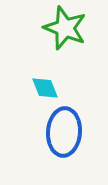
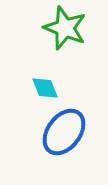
blue ellipse: rotated 33 degrees clockwise
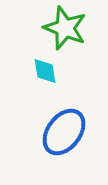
cyan diamond: moved 17 px up; rotated 12 degrees clockwise
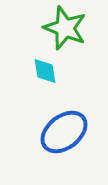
blue ellipse: rotated 15 degrees clockwise
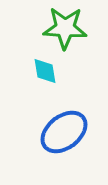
green star: rotated 18 degrees counterclockwise
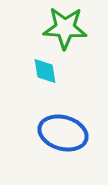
blue ellipse: moved 1 px left, 1 px down; rotated 54 degrees clockwise
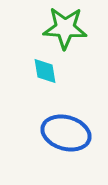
blue ellipse: moved 3 px right
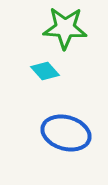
cyan diamond: rotated 32 degrees counterclockwise
